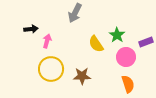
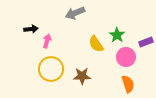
gray arrow: rotated 42 degrees clockwise
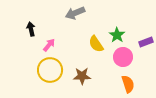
black arrow: rotated 96 degrees counterclockwise
pink arrow: moved 2 px right, 4 px down; rotated 24 degrees clockwise
pink circle: moved 3 px left
yellow circle: moved 1 px left, 1 px down
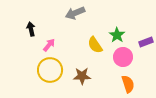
yellow semicircle: moved 1 px left, 1 px down
